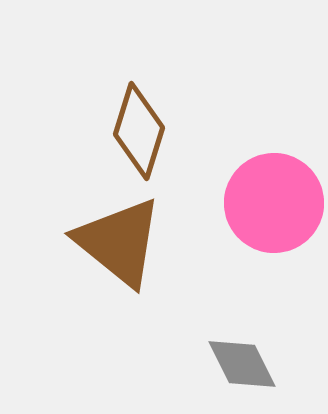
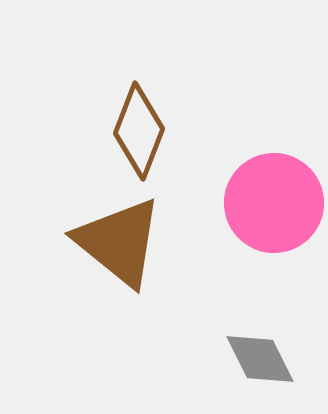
brown diamond: rotated 4 degrees clockwise
gray diamond: moved 18 px right, 5 px up
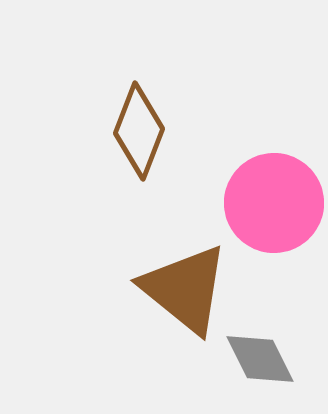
brown triangle: moved 66 px right, 47 px down
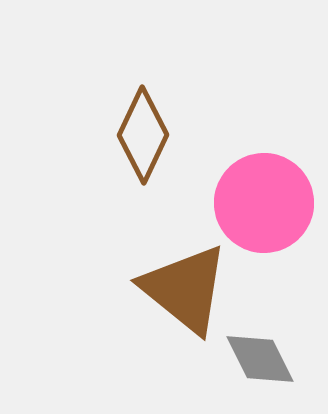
brown diamond: moved 4 px right, 4 px down; rotated 4 degrees clockwise
pink circle: moved 10 px left
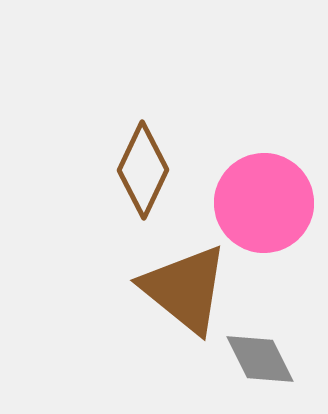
brown diamond: moved 35 px down
